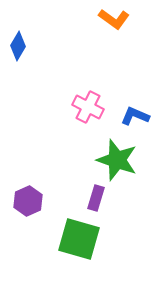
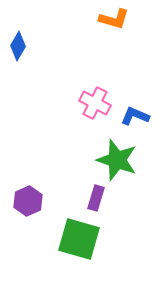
orange L-shape: rotated 20 degrees counterclockwise
pink cross: moved 7 px right, 4 px up
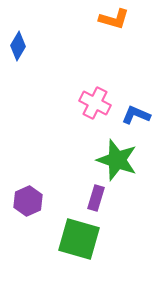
blue L-shape: moved 1 px right, 1 px up
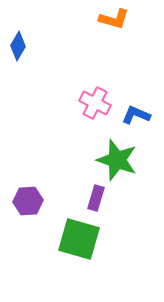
purple hexagon: rotated 20 degrees clockwise
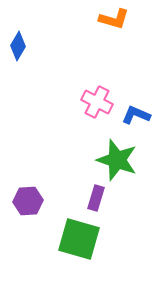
pink cross: moved 2 px right, 1 px up
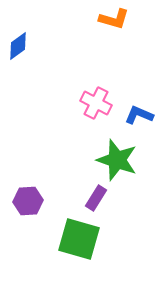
blue diamond: rotated 24 degrees clockwise
pink cross: moved 1 px left, 1 px down
blue L-shape: moved 3 px right
purple rectangle: rotated 15 degrees clockwise
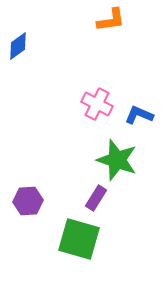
orange L-shape: moved 3 px left, 1 px down; rotated 24 degrees counterclockwise
pink cross: moved 1 px right, 1 px down
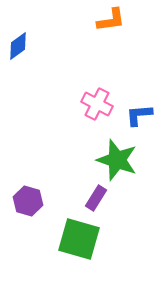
blue L-shape: rotated 28 degrees counterclockwise
purple hexagon: rotated 20 degrees clockwise
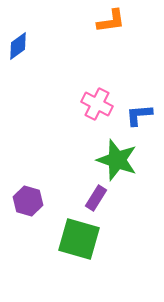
orange L-shape: moved 1 px down
